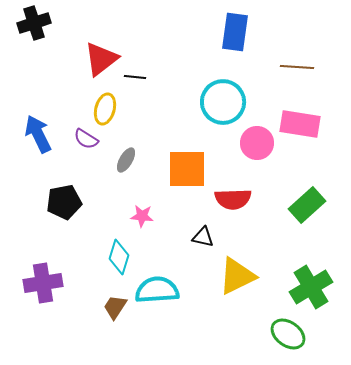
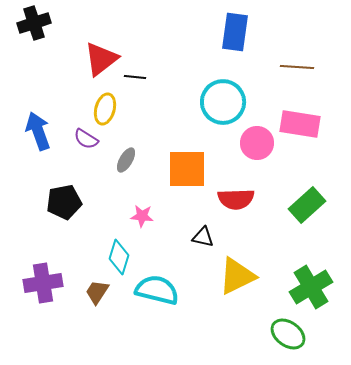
blue arrow: moved 3 px up; rotated 6 degrees clockwise
red semicircle: moved 3 px right
cyan semicircle: rotated 18 degrees clockwise
brown trapezoid: moved 18 px left, 15 px up
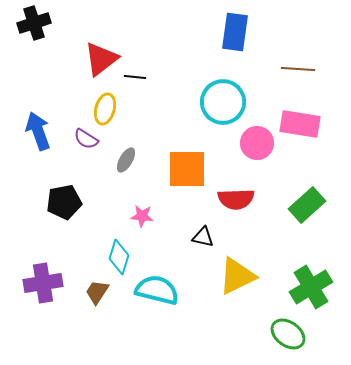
brown line: moved 1 px right, 2 px down
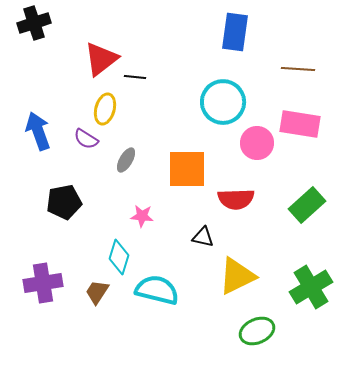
green ellipse: moved 31 px left, 3 px up; rotated 60 degrees counterclockwise
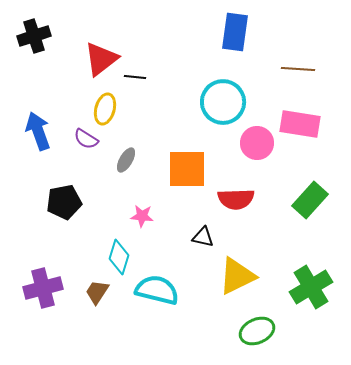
black cross: moved 13 px down
green rectangle: moved 3 px right, 5 px up; rotated 6 degrees counterclockwise
purple cross: moved 5 px down; rotated 6 degrees counterclockwise
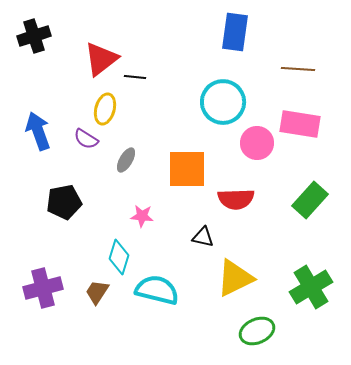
yellow triangle: moved 2 px left, 2 px down
